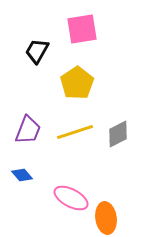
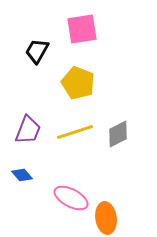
yellow pentagon: moved 1 px right; rotated 16 degrees counterclockwise
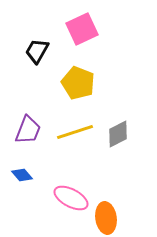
pink square: rotated 16 degrees counterclockwise
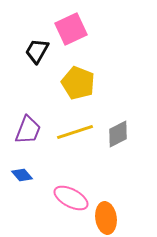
pink square: moved 11 px left
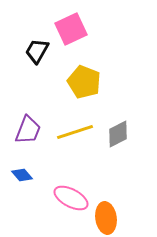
yellow pentagon: moved 6 px right, 1 px up
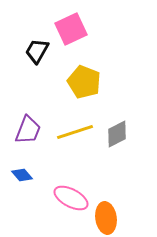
gray diamond: moved 1 px left
